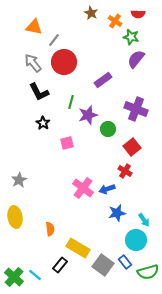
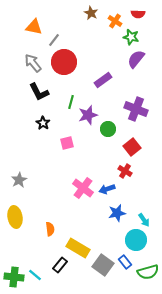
green cross: rotated 36 degrees counterclockwise
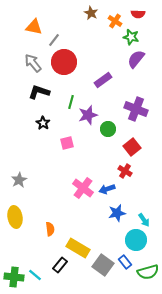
black L-shape: rotated 135 degrees clockwise
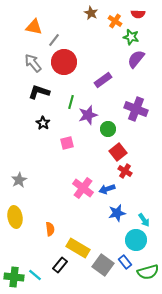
red square: moved 14 px left, 5 px down
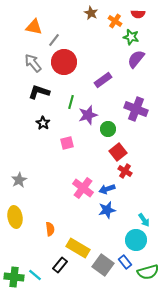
blue star: moved 10 px left, 3 px up
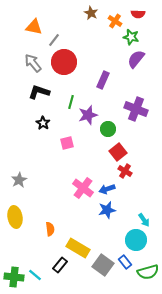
purple rectangle: rotated 30 degrees counterclockwise
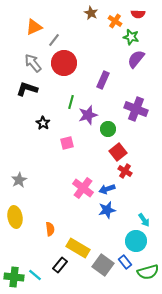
orange triangle: rotated 36 degrees counterclockwise
red circle: moved 1 px down
black L-shape: moved 12 px left, 3 px up
cyan circle: moved 1 px down
